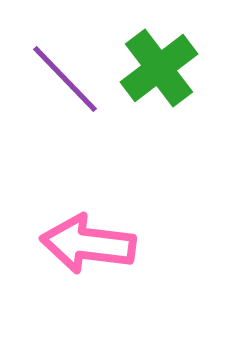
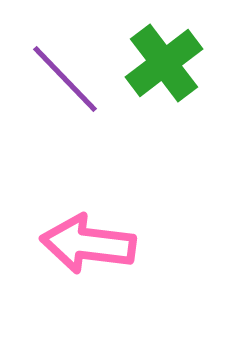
green cross: moved 5 px right, 5 px up
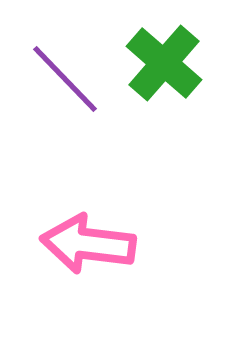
green cross: rotated 12 degrees counterclockwise
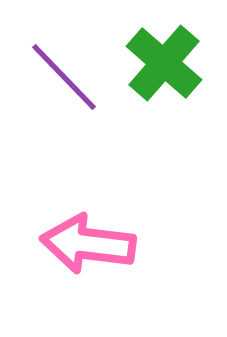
purple line: moved 1 px left, 2 px up
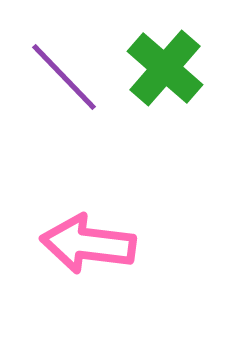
green cross: moved 1 px right, 5 px down
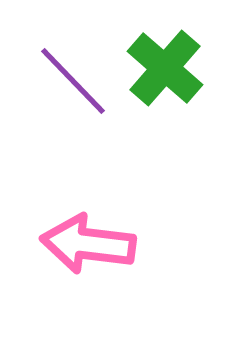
purple line: moved 9 px right, 4 px down
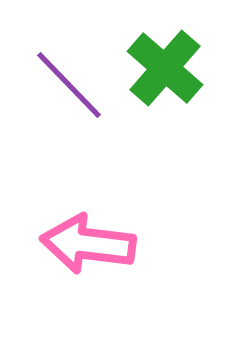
purple line: moved 4 px left, 4 px down
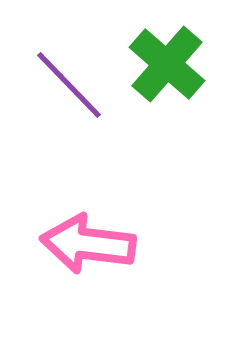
green cross: moved 2 px right, 4 px up
